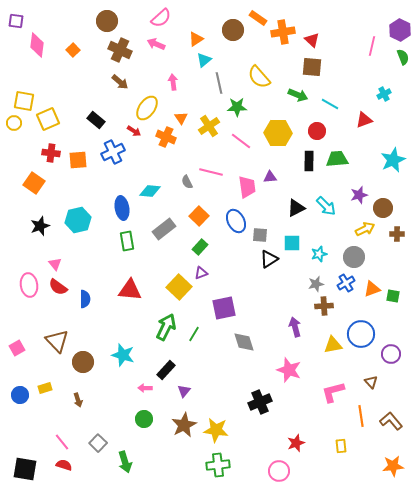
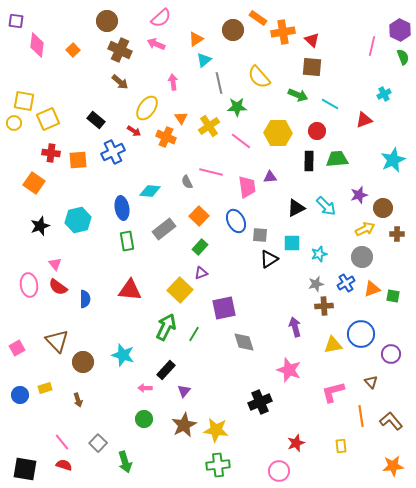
gray circle at (354, 257): moved 8 px right
yellow square at (179, 287): moved 1 px right, 3 px down
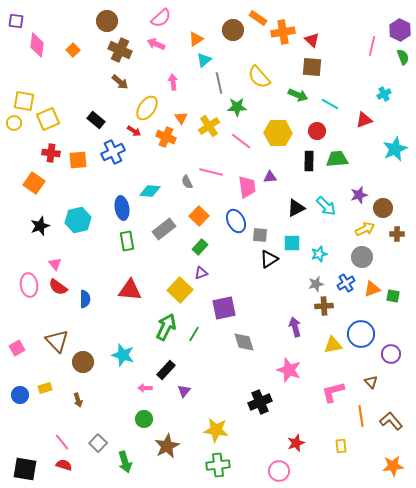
cyan star at (393, 160): moved 2 px right, 11 px up
brown star at (184, 425): moved 17 px left, 21 px down
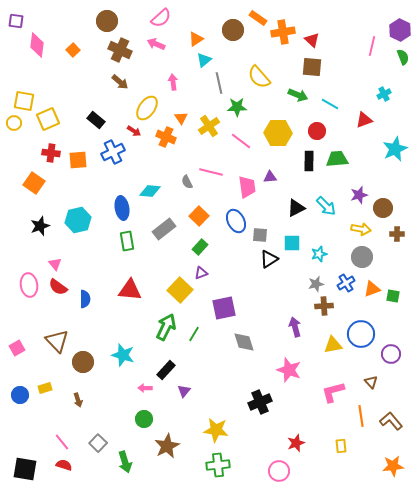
yellow arrow at (365, 229): moved 4 px left; rotated 36 degrees clockwise
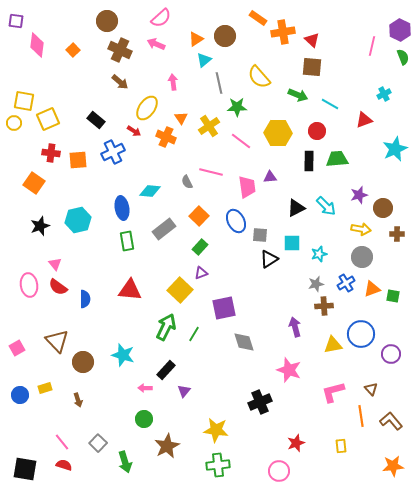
brown circle at (233, 30): moved 8 px left, 6 px down
brown triangle at (371, 382): moved 7 px down
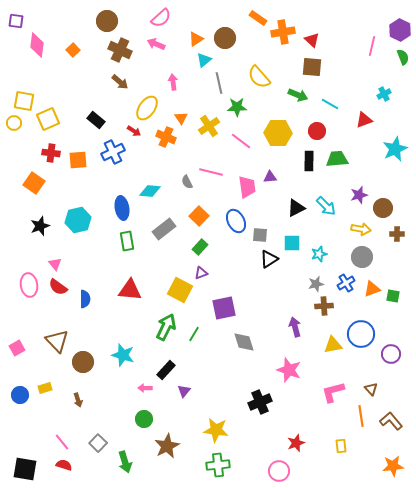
brown circle at (225, 36): moved 2 px down
yellow square at (180, 290): rotated 15 degrees counterclockwise
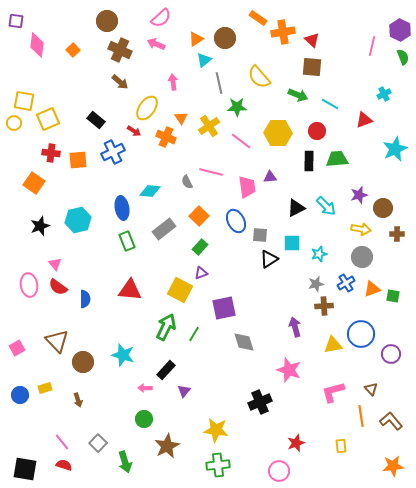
green rectangle at (127, 241): rotated 12 degrees counterclockwise
